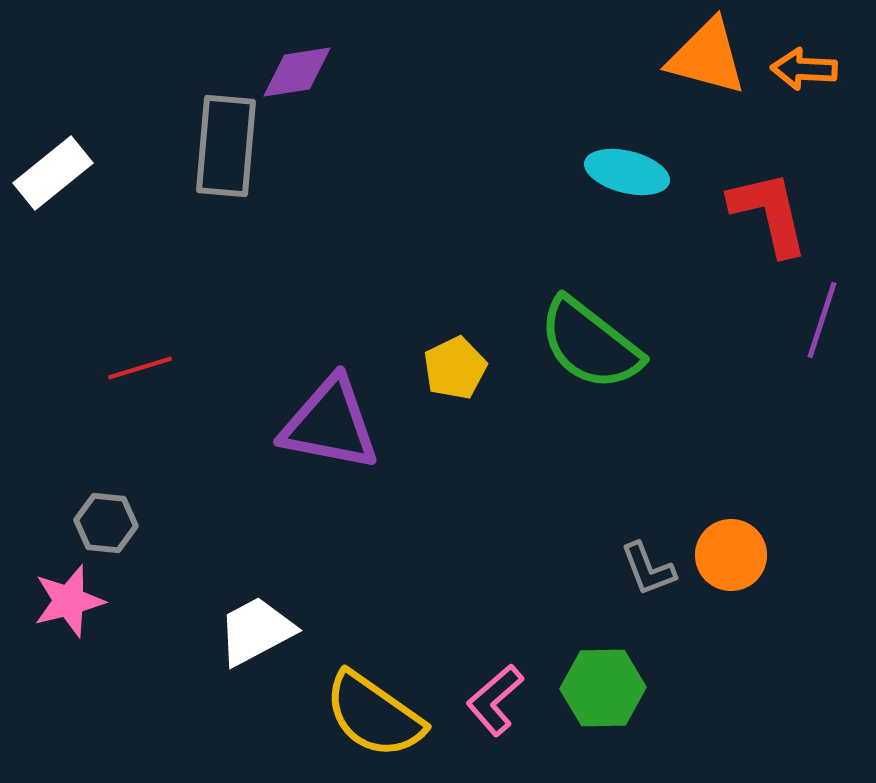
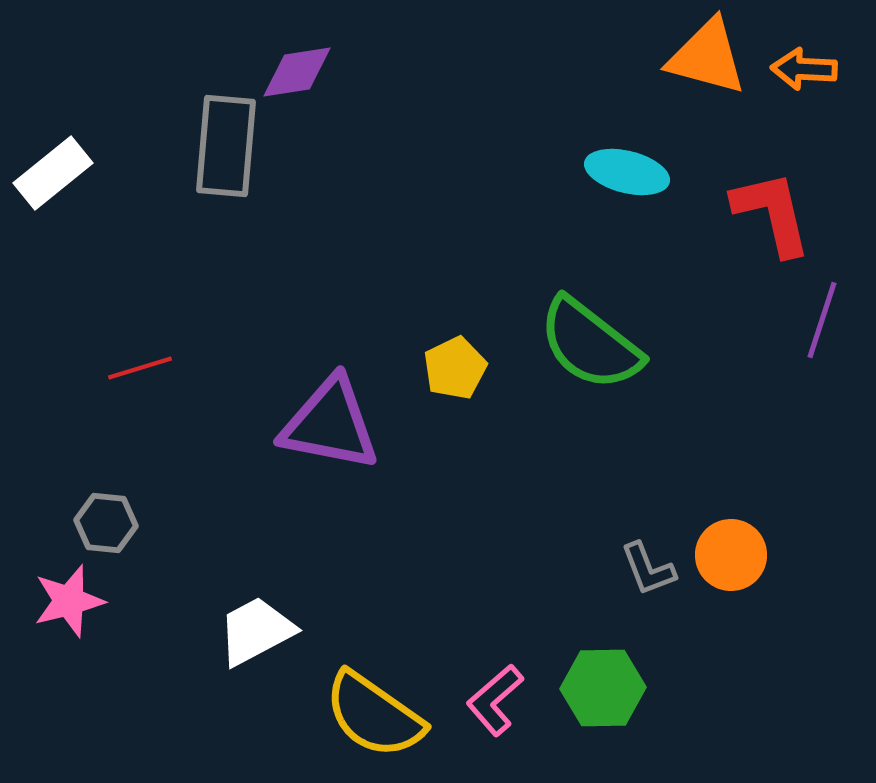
red L-shape: moved 3 px right
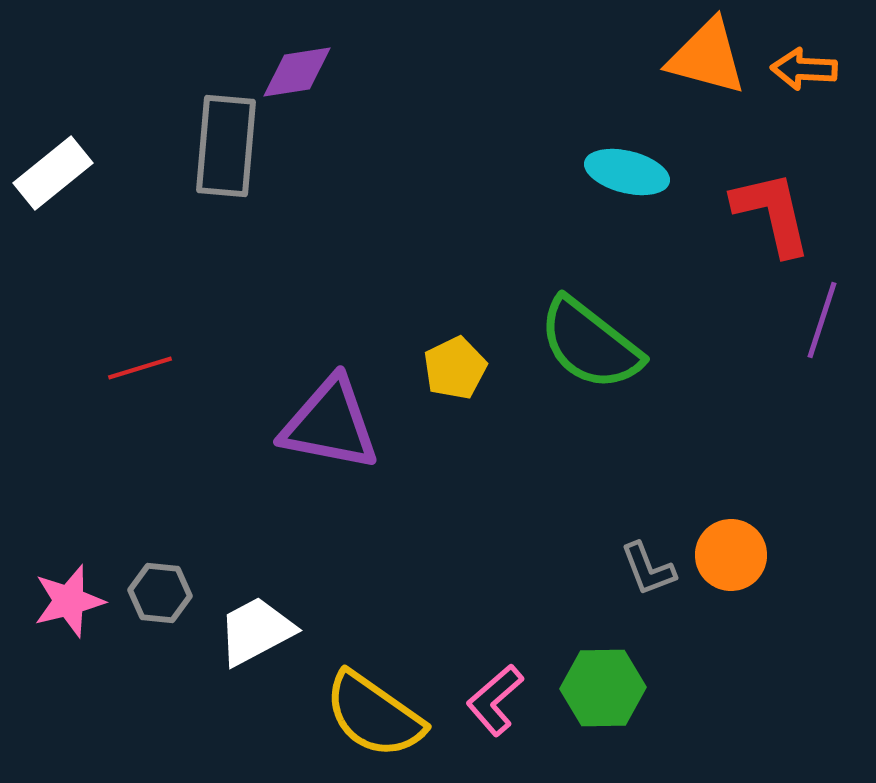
gray hexagon: moved 54 px right, 70 px down
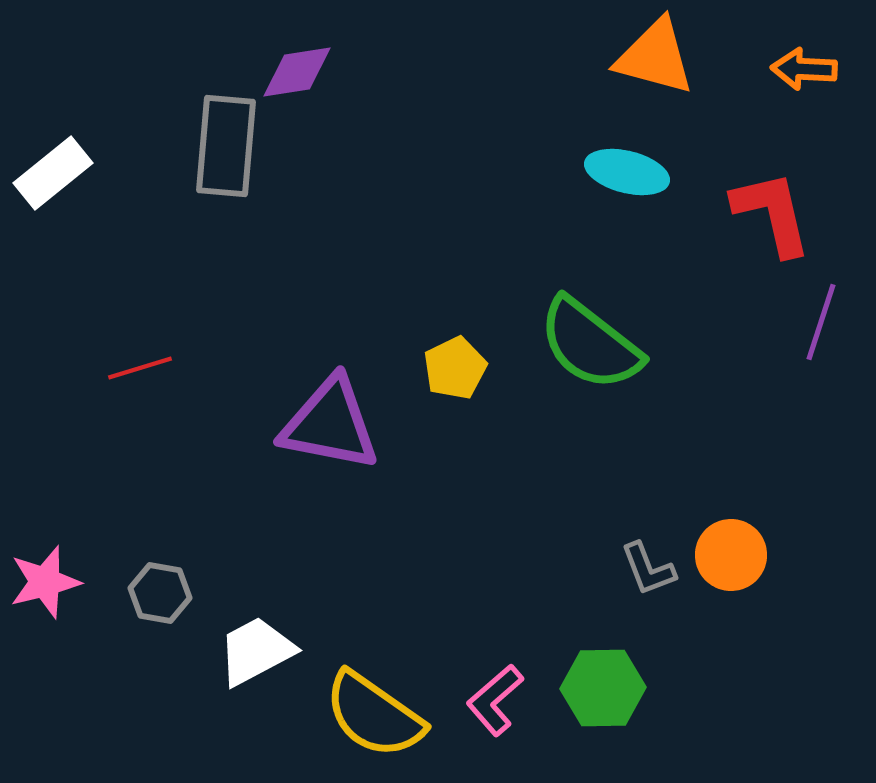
orange triangle: moved 52 px left
purple line: moved 1 px left, 2 px down
gray hexagon: rotated 4 degrees clockwise
pink star: moved 24 px left, 19 px up
white trapezoid: moved 20 px down
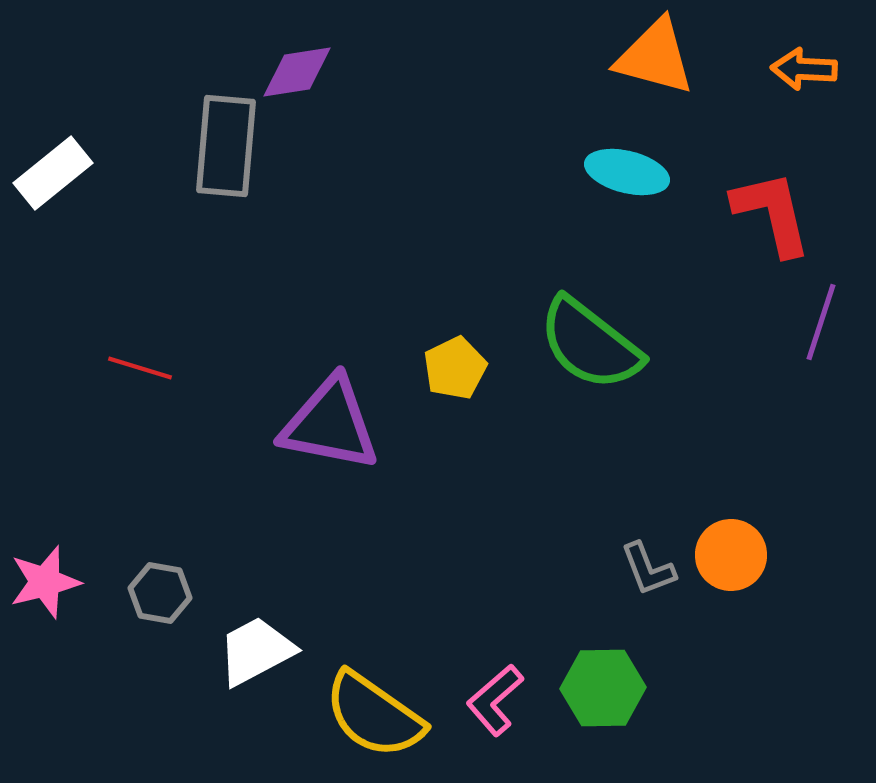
red line: rotated 34 degrees clockwise
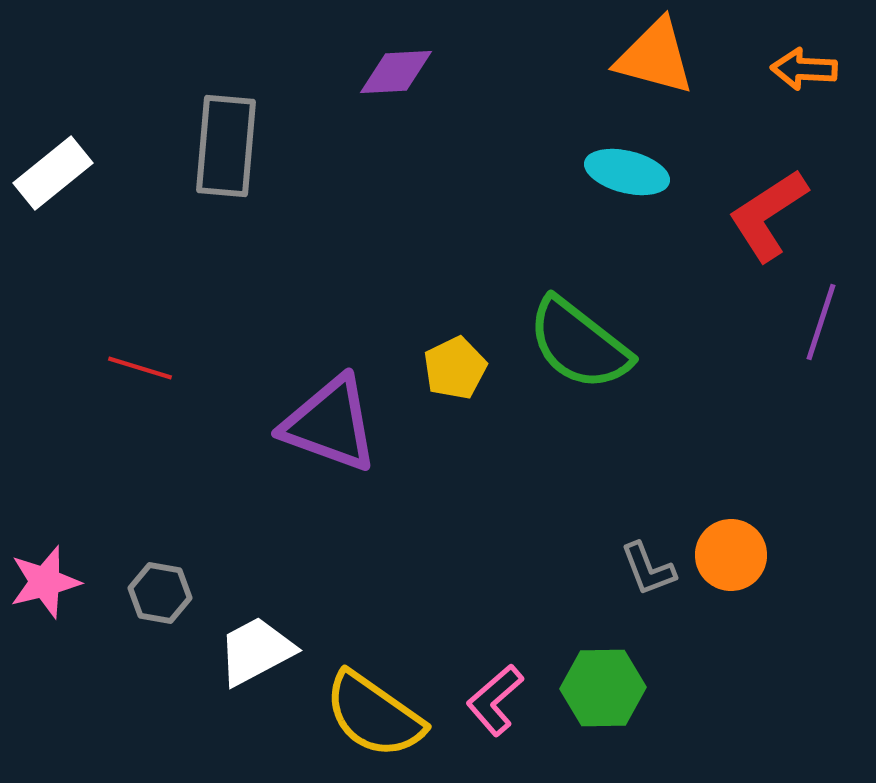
purple diamond: moved 99 px right; rotated 6 degrees clockwise
red L-shape: moved 4 px left, 2 px down; rotated 110 degrees counterclockwise
green semicircle: moved 11 px left
purple triangle: rotated 9 degrees clockwise
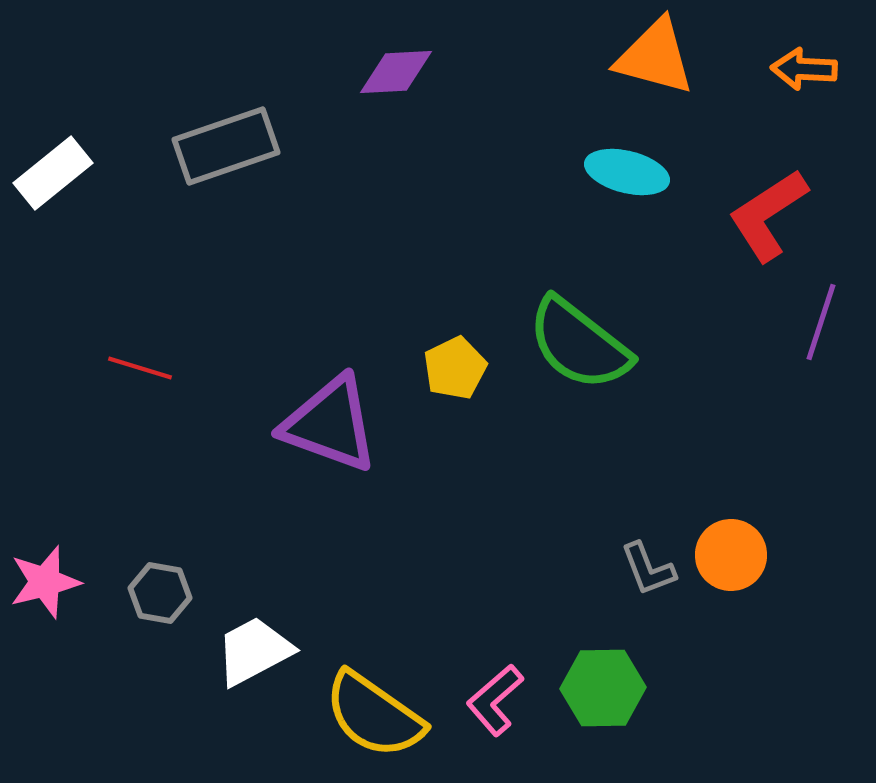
gray rectangle: rotated 66 degrees clockwise
white trapezoid: moved 2 px left
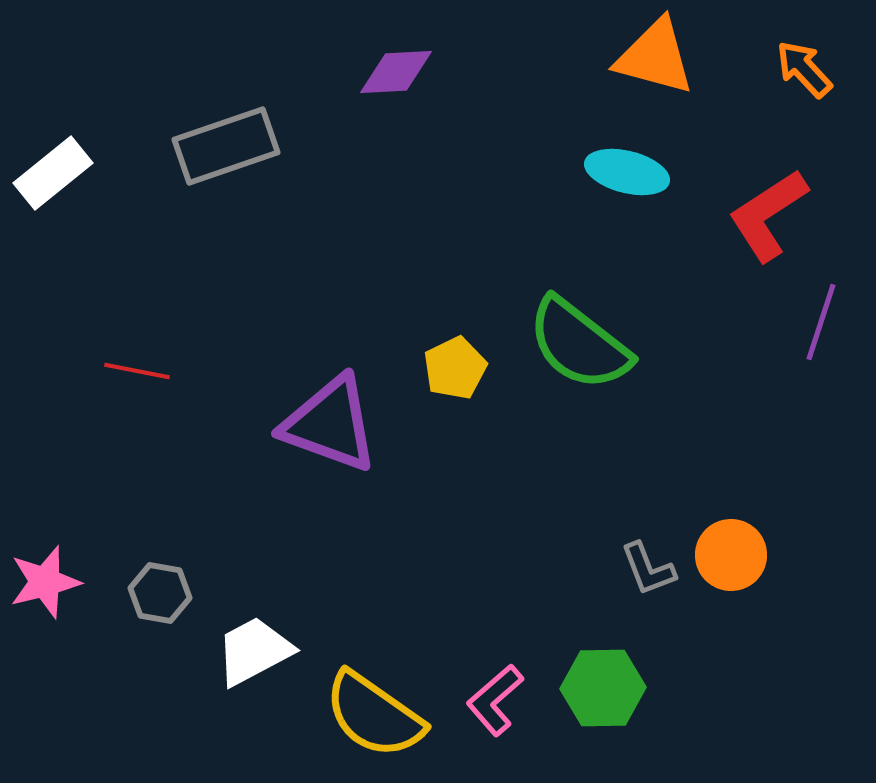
orange arrow: rotated 44 degrees clockwise
red line: moved 3 px left, 3 px down; rotated 6 degrees counterclockwise
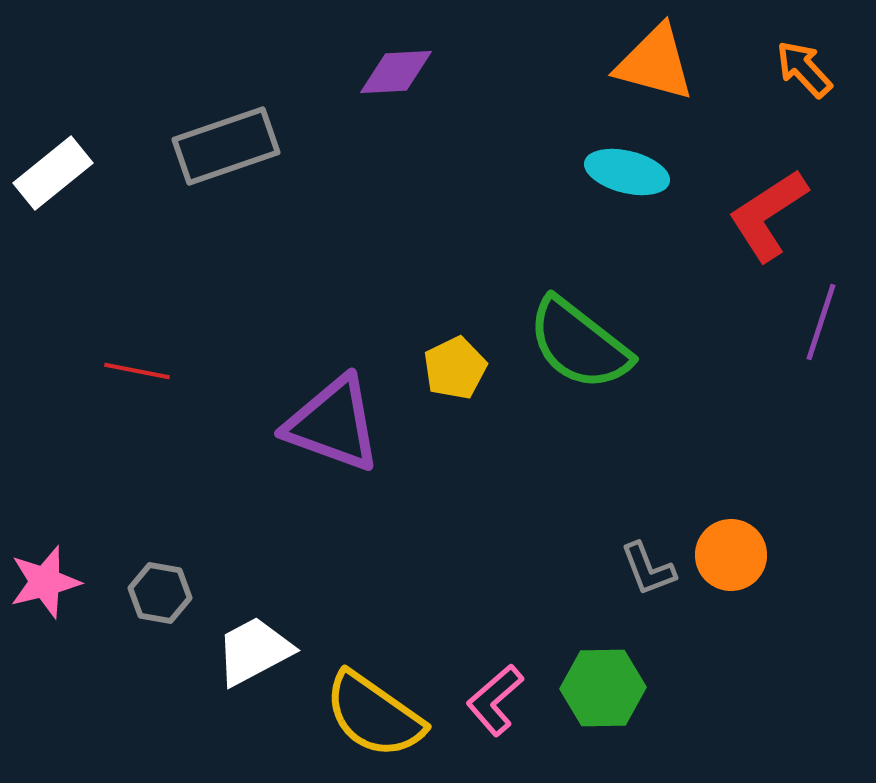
orange triangle: moved 6 px down
purple triangle: moved 3 px right
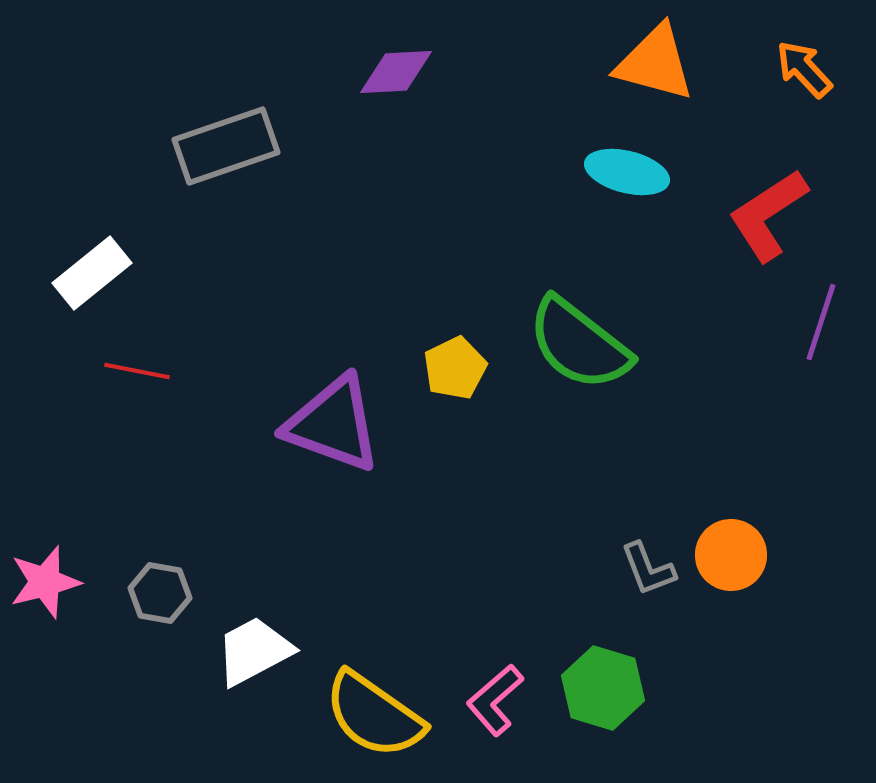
white rectangle: moved 39 px right, 100 px down
green hexagon: rotated 18 degrees clockwise
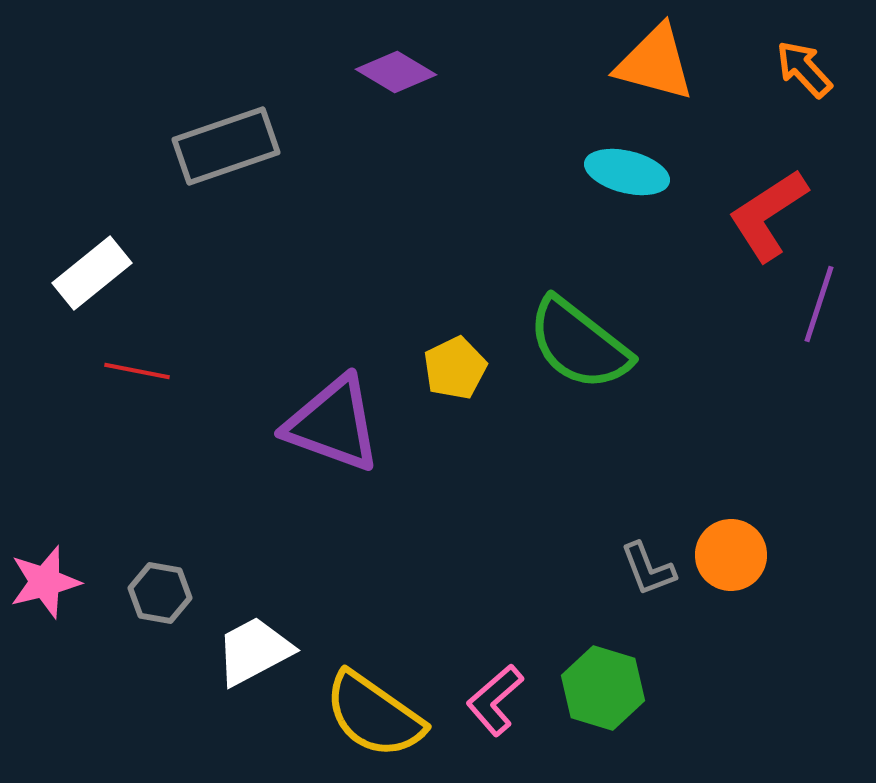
purple diamond: rotated 34 degrees clockwise
purple line: moved 2 px left, 18 px up
